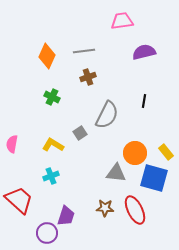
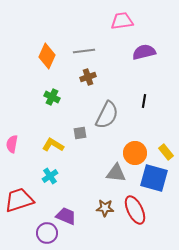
gray square: rotated 24 degrees clockwise
cyan cross: moved 1 px left; rotated 14 degrees counterclockwise
red trapezoid: rotated 60 degrees counterclockwise
purple trapezoid: rotated 85 degrees counterclockwise
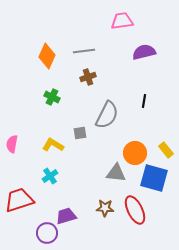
yellow rectangle: moved 2 px up
purple trapezoid: rotated 40 degrees counterclockwise
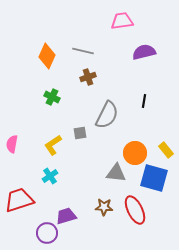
gray line: moved 1 px left; rotated 20 degrees clockwise
yellow L-shape: rotated 65 degrees counterclockwise
brown star: moved 1 px left, 1 px up
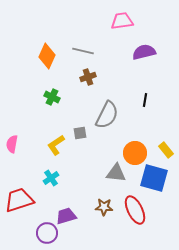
black line: moved 1 px right, 1 px up
yellow L-shape: moved 3 px right
cyan cross: moved 1 px right, 2 px down
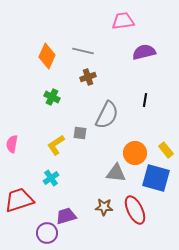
pink trapezoid: moved 1 px right
gray square: rotated 16 degrees clockwise
blue square: moved 2 px right
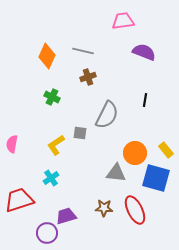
purple semicircle: rotated 35 degrees clockwise
brown star: moved 1 px down
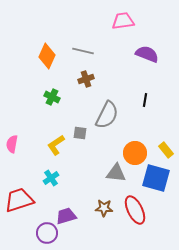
purple semicircle: moved 3 px right, 2 px down
brown cross: moved 2 px left, 2 px down
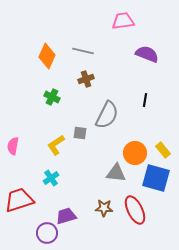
pink semicircle: moved 1 px right, 2 px down
yellow rectangle: moved 3 px left
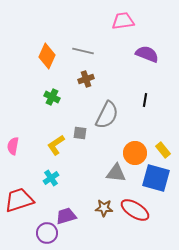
red ellipse: rotated 32 degrees counterclockwise
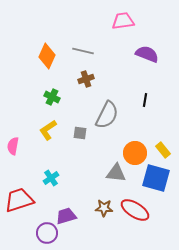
yellow L-shape: moved 8 px left, 15 px up
